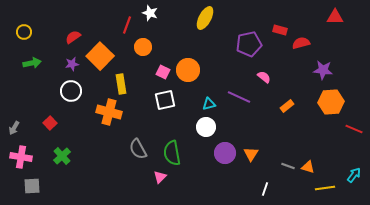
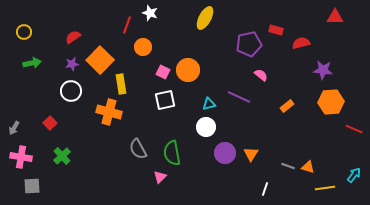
red rectangle at (280, 30): moved 4 px left
orange square at (100, 56): moved 4 px down
pink semicircle at (264, 77): moved 3 px left, 2 px up
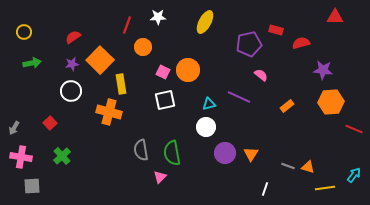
white star at (150, 13): moved 8 px right, 4 px down; rotated 21 degrees counterclockwise
yellow ellipse at (205, 18): moved 4 px down
gray semicircle at (138, 149): moved 3 px right, 1 px down; rotated 20 degrees clockwise
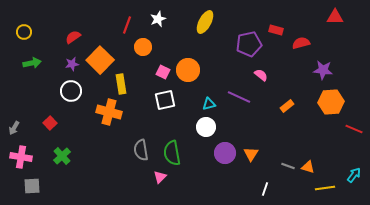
white star at (158, 17): moved 2 px down; rotated 21 degrees counterclockwise
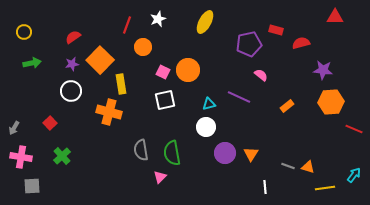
white line at (265, 189): moved 2 px up; rotated 24 degrees counterclockwise
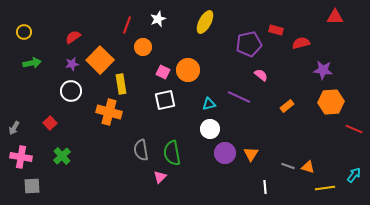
white circle at (206, 127): moved 4 px right, 2 px down
